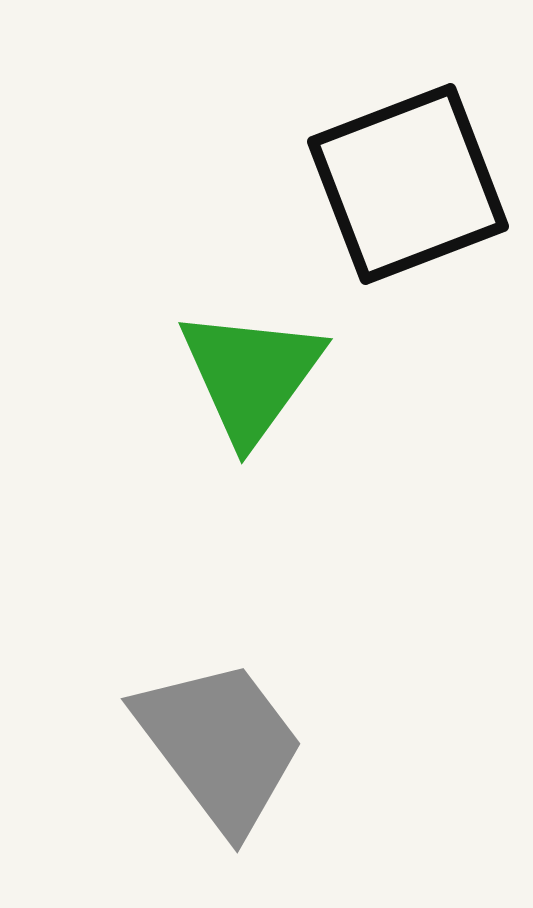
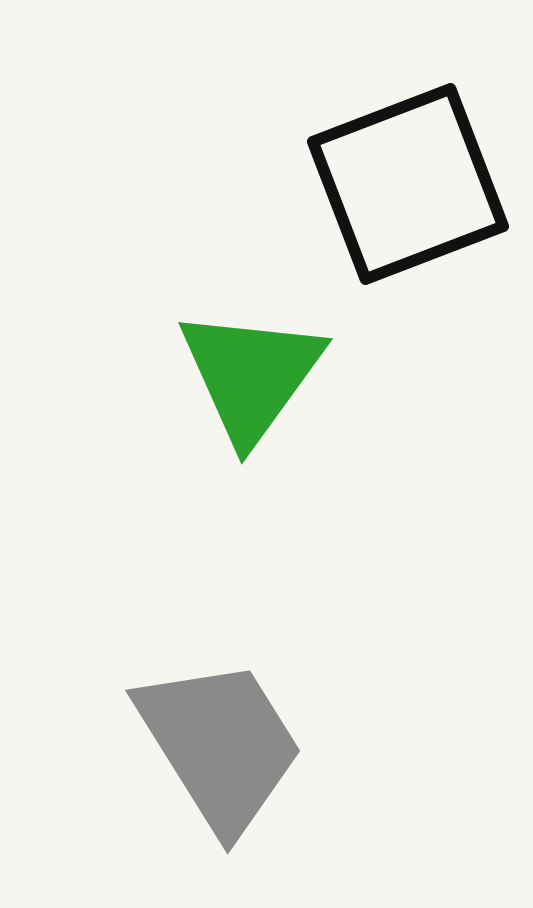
gray trapezoid: rotated 5 degrees clockwise
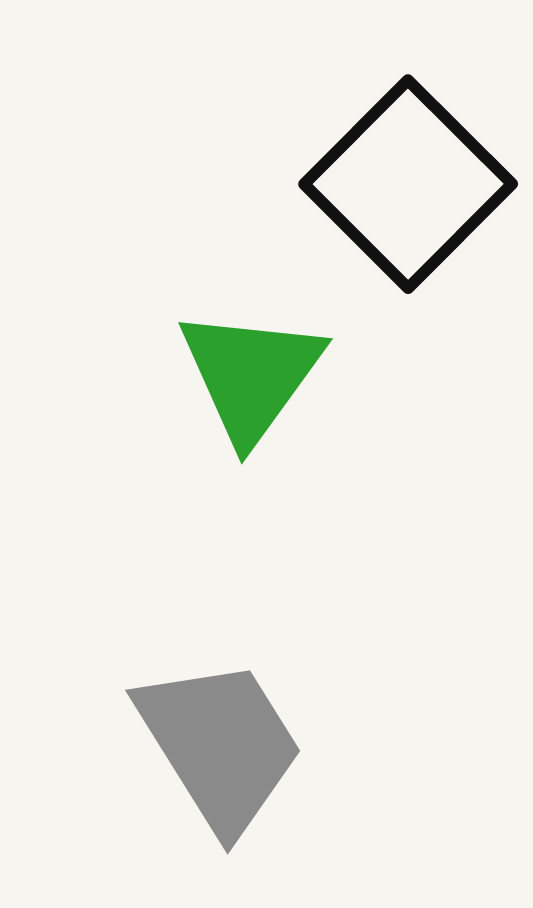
black square: rotated 24 degrees counterclockwise
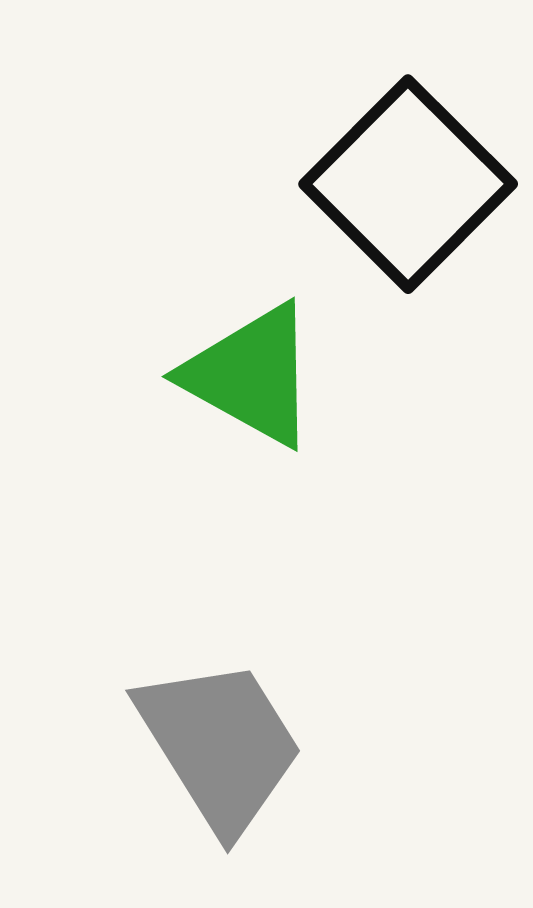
green triangle: rotated 37 degrees counterclockwise
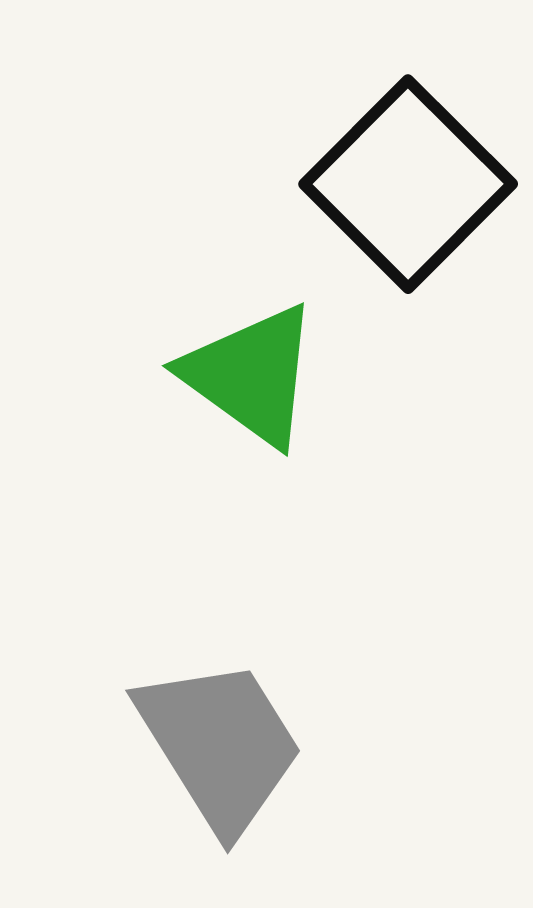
green triangle: rotated 7 degrees clockwise
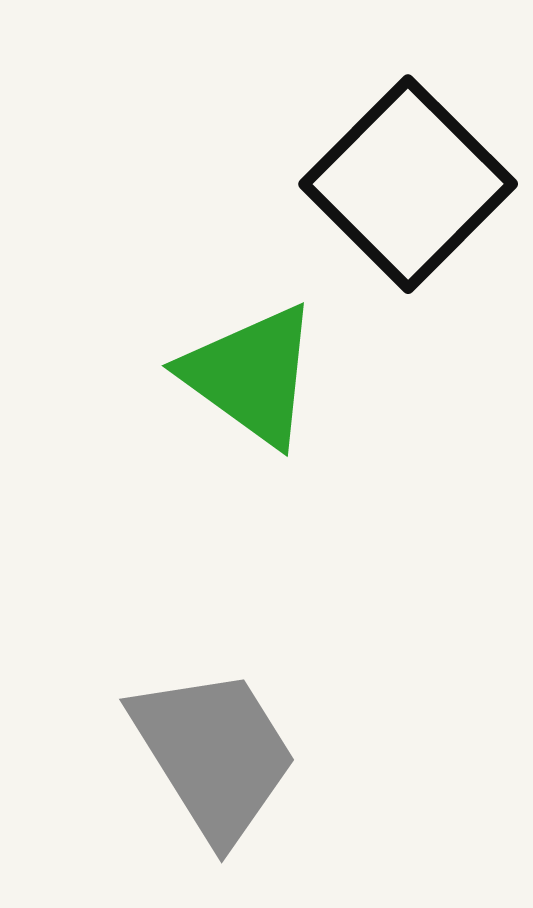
gray trapezoid: moved 6 px left, 9 px down
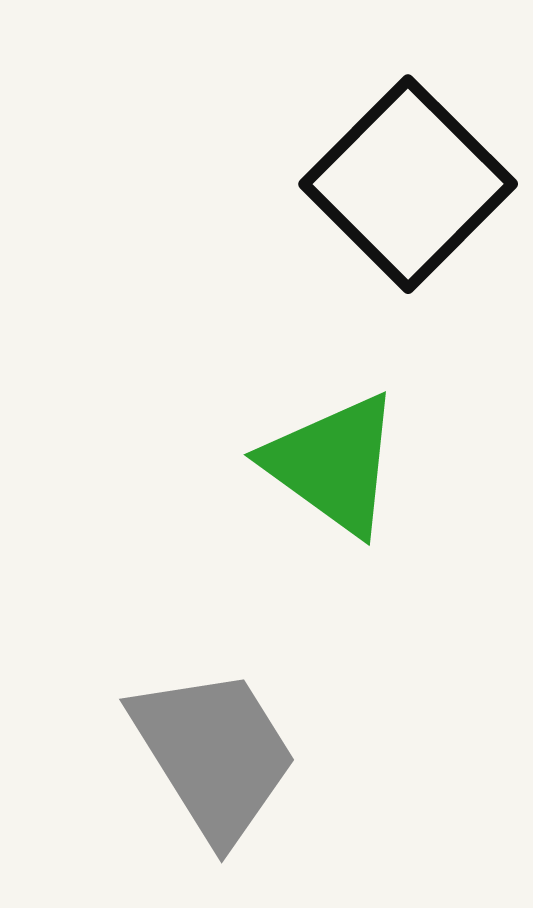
green triangle: moved 82 px right, 89 px down
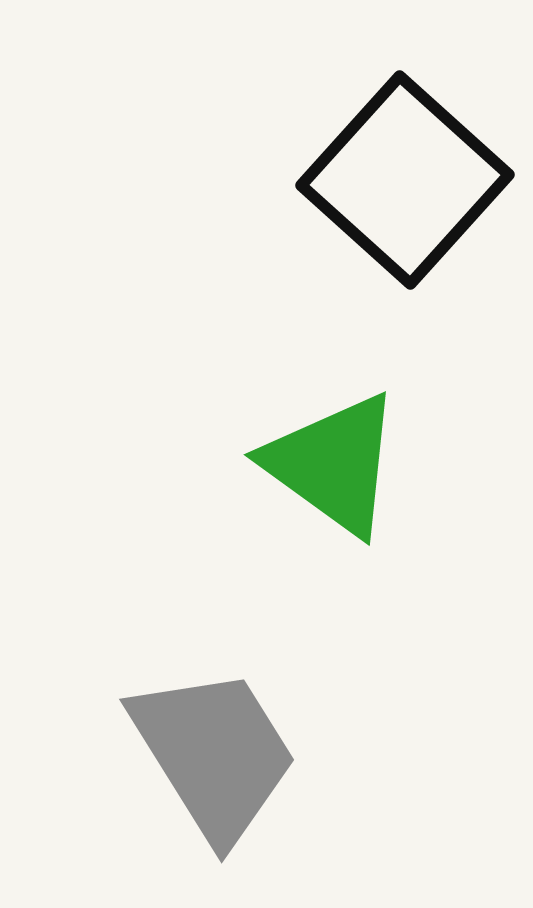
black square: moved 3 px left, 4 px up; rotated 3 degrees counterclockwise
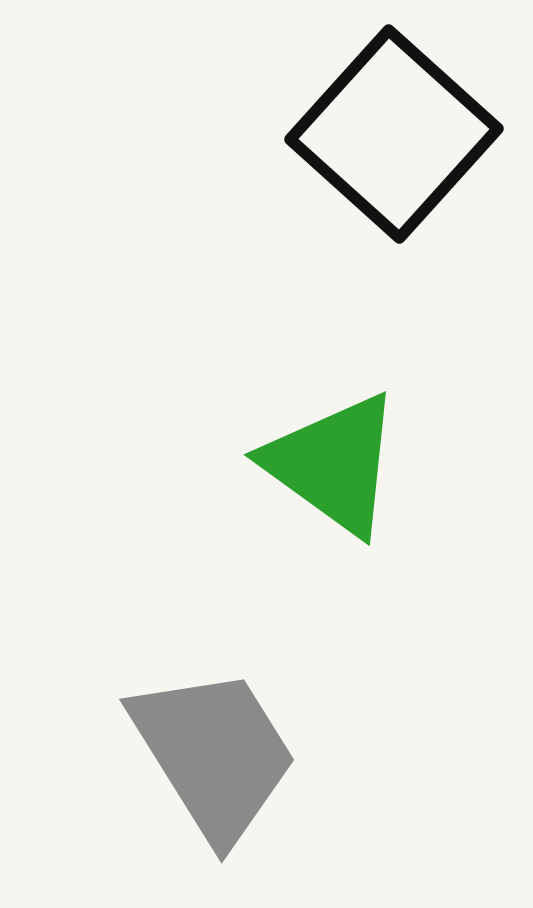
black square: moved 11 px left, 46 px up
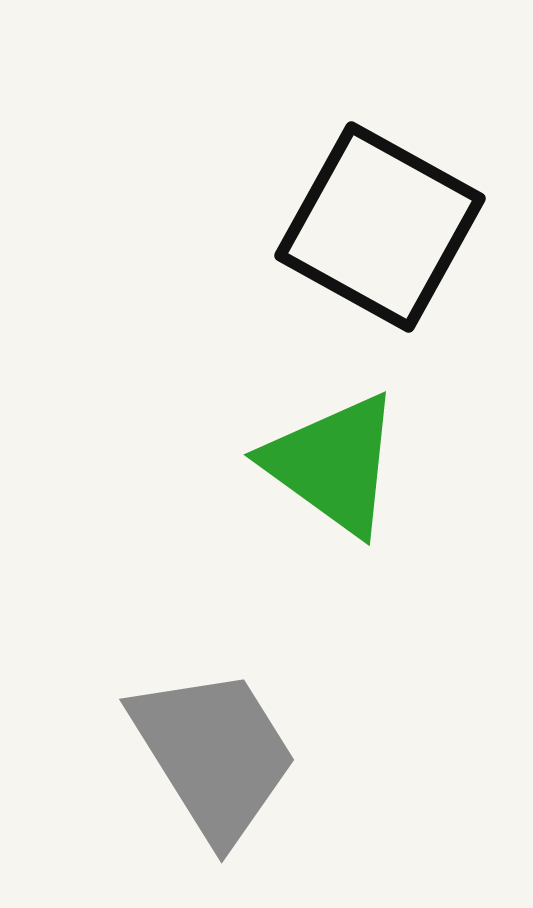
black square: moved 14 px left, 93 px down; rotated 13 degrees counterclockwise
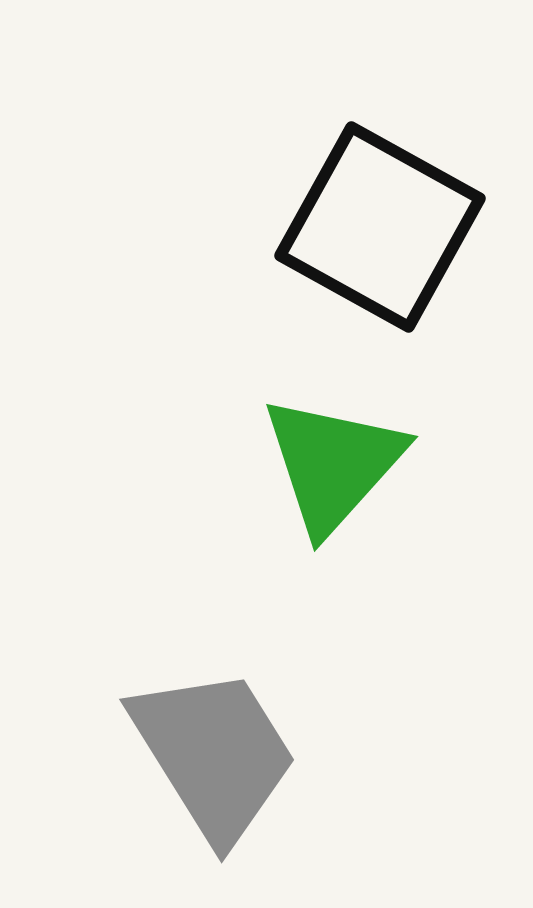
green triangle: rotated 36 degrees clockwise
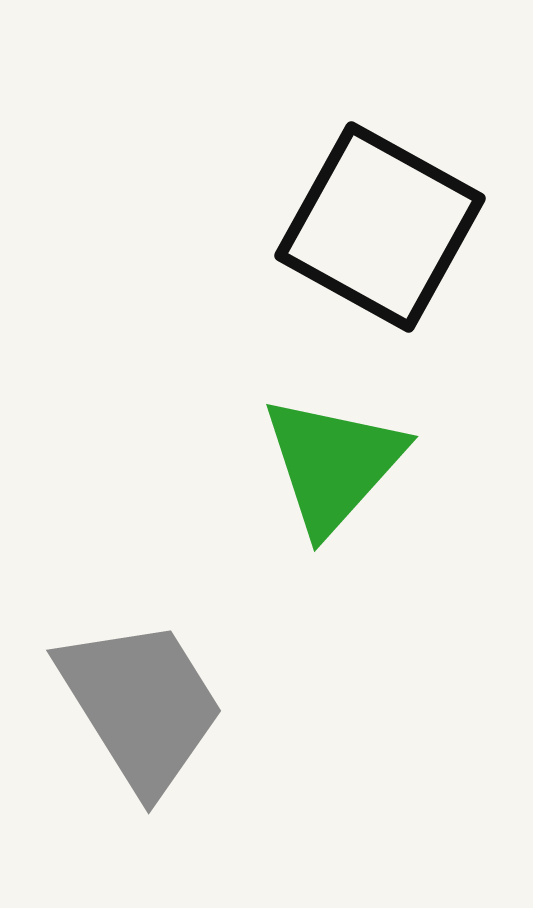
gray trapezoid: moved 73 px left, 49 px up
